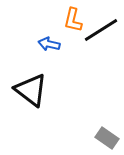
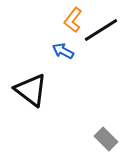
orange L-shape: rotated 25 degrees clockwise
blue arrow: moved 14 px right, 7 px down; rotated 15 degrees clockwise
gray rectangle: moved 1 px left, 1 px down; rotated 10 degrees clockwise
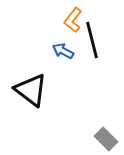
black line: moved 9 px left, 10 px down; rotated 72 degrees counterclockwise
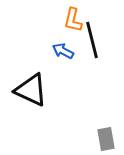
orange L-shape: rotated 25 degrees counterclockwise
black triangle: rotated 12 degrees counterclockwise
gray rectangle: rotated 35 degrees clockwise
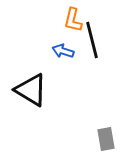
blue arrow: rotated 10 degrees counterclockwise
black triangle: rotated 6 degrees clockwise
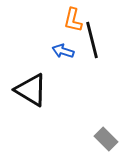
gray rectangle: rotated 35 degrees counterclockwise
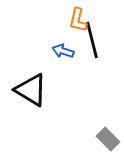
orange L-shape: moved 5 px right
gray rectangle: moved 2 px right
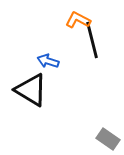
orange L-shape: rotated 105 degrees clockwise
blue arrow: moved 15 px left, 10 px down
gray rectangle: rotated 10 degrees counterclockwise
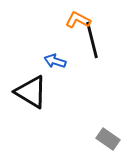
blue arrow: moved 7 px right
black triangle: moved 2 px down
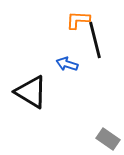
orange L-shape: rotated 25 degrees counterclockwise
black line: moved 3 px right
blue arrow: moved 12 px right, 3 px down
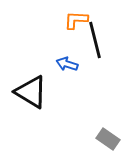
orange L-shape: moved 2 px left
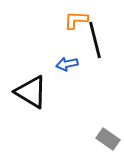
blue arrow: rotated 30 degrees counterclockwise
